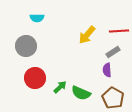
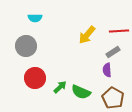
cyan semicircle: moved 2 px left
green semicircle: moved 1 px up
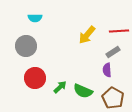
green semicircle: moved 2 px right, 1 px up
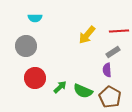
brown pentagon: moved 3 px left, 1 px up
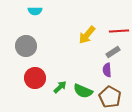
cyan semicircle: moved 7 px up
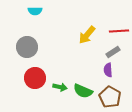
gray circle: moved 1 px right, 1 px down
purple semicircle: moved 1 px right
green arrow: rotated 56 degrees clockwise
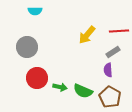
red circle: moved 2 px right
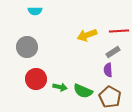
yellow arrow: rotated 30 degrees clockwise
red circle: moved 1 px left, 1 px down
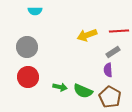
red circle: moved 8 px left, 2 px up
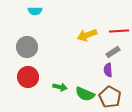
green semicircle: moved 2 px right, 3 px down
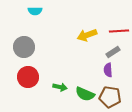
gray circle: moved 3 px left
brown pentagon: rotated 20 degrees counterclockwise
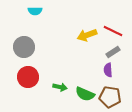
red line: moved 6 px left; rotated 30 degrees clockwise
